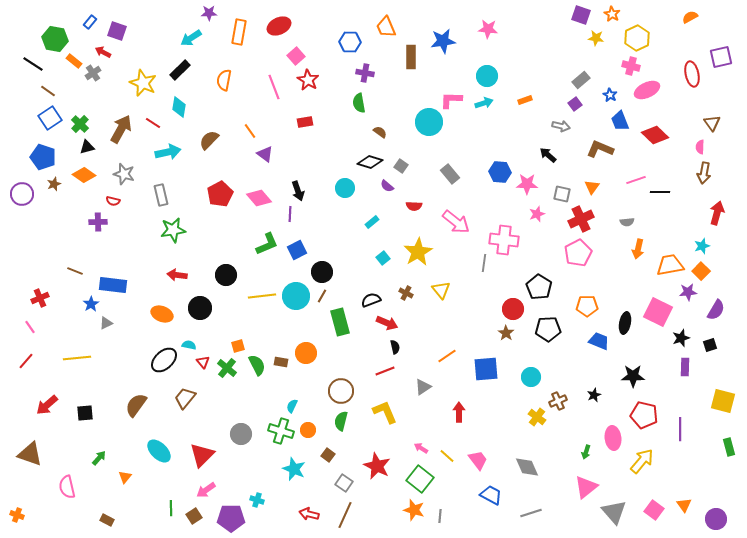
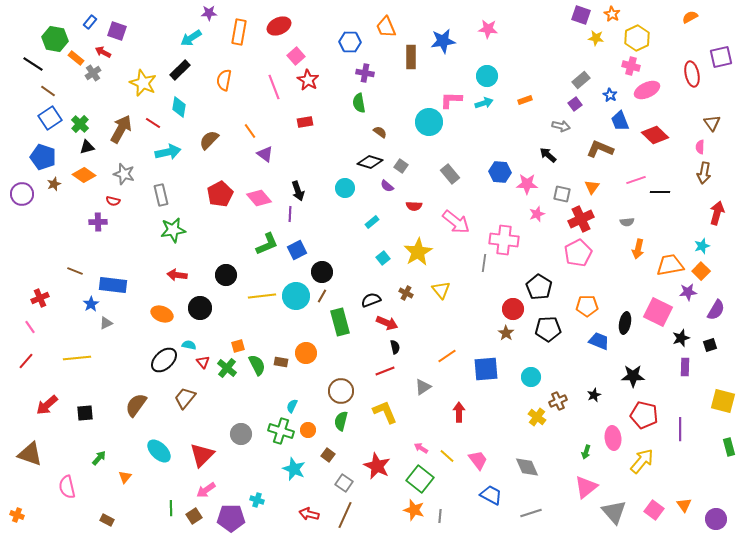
orange rectangle at (74, 61): moved 2 px right, 3 px up
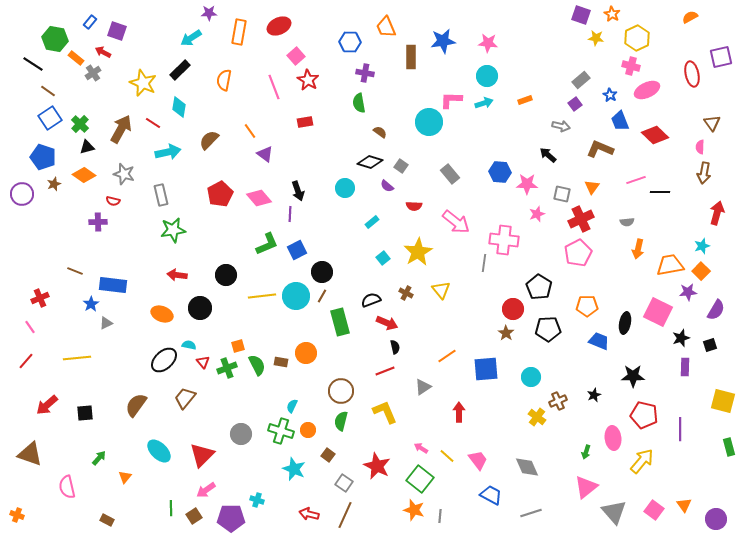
pink star at (488, 29): moved 14 px down
green cross at (227, 368): rotated 30 degrees clockwise
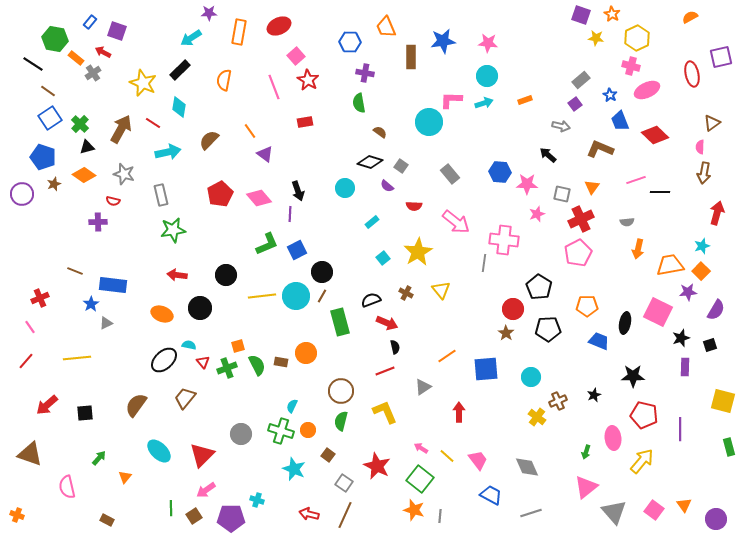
brown triangle at (712, 123): rotated 30 degrees clockwise
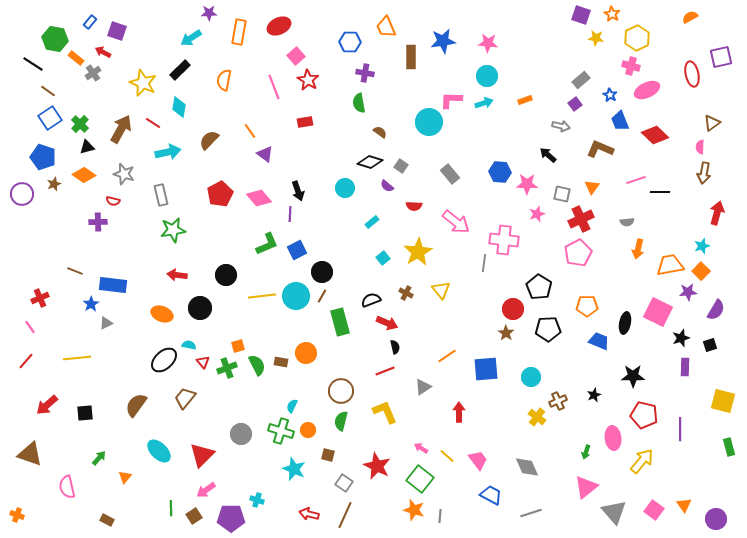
brown square at (328, 455): rotated 24 degrees counterclockwise
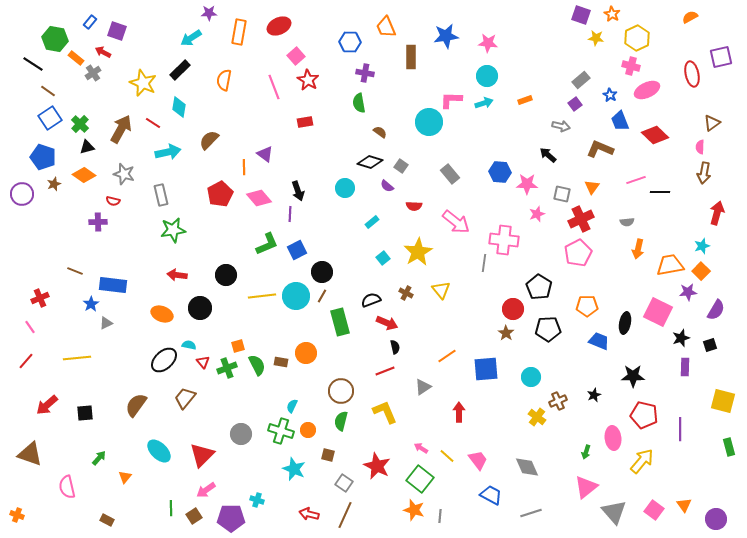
blue star at (443, 41): moved 3 px right, 5 px up
orange line at (250, 131): moved 6 px left, 36 px down; rotated 35 degrees clockwise
